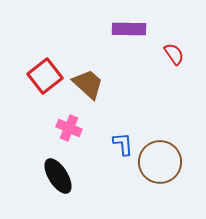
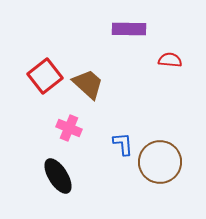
red semicircle: moved 4 px left, 6 px down; rotated 50 degrees counterclockwise
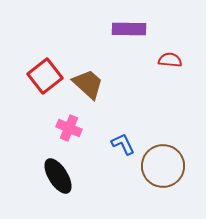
blue L-shape: rotated 20 degrees counterclockwise
brown circle: moved 3 px right, 4 px down
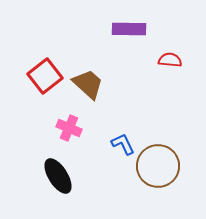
brown circle: moved 5 px left
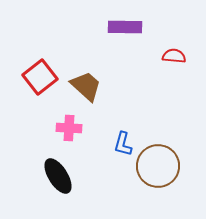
purple rectangle: moved 4 px left, 2 px up
red semicircle: moved 4 px right, 4 px up
red square: moved 5 px left, 1 px down
brown trapezoid: moved 2 px left, 2 px down
pink cross: rotated 20 degrees counterclockwise
blue L-shape: rotated 140 degrees counterclockwise
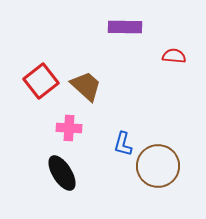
red square: moved 1 px right, 4 px down
black ellipse: moved 4 px right, 3 px up
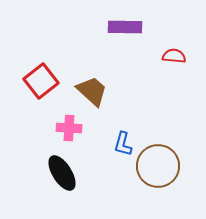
brown trapezoid: moved 6 px right, 5 px down
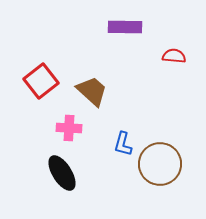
brown circle: moved 2 px right, 2 px up
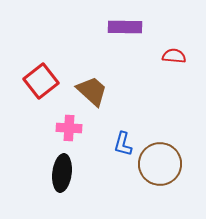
black ellipse: rotated 39 degrees clockwise
